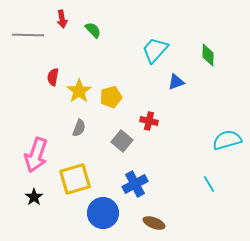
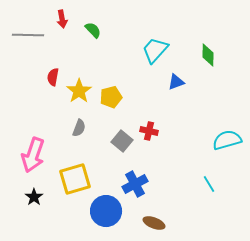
red cross: moved 10 px down
pink arrow: moved 3 px left
blue circle: moved 3 px right, 2 px up
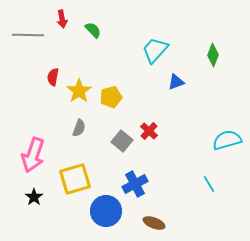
green diamond: moved 5 px right; rotated 20 degrees clockwise
red cross: rotated 30 degrees clockwise
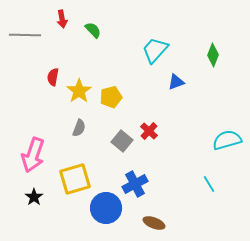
gray line: moved 3 px left
blue circle: moved 3 px up
